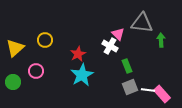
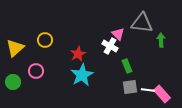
gray square: rotated 14 degrees clockwise
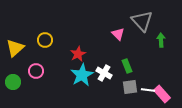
gray triangle: moved 2 px up; rotated 40 degrees clockwise
white cross: moved 6 px left, 27 px down
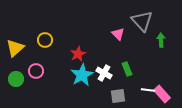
green rectangle: moved 3 px down
green circle: moved 3 px right, 3 px up
gray square: moved 12 px left, 9 px down
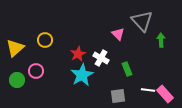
white cross: moved 3 px left, 15 px up
green circle: moved 1 px right, 1 px down
pink rectangle: moved 3 px right
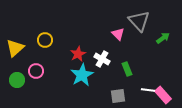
gray triangle: moved 3 px left
green arrow: moved 2 px right, 2 px up; rotated 56 degrees clockwise
white cross: moved 1 px right, 1 px down
pink rectangle: moved 2 px left, 1 px down
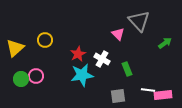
green arrow: moved 2 px right, 5 px down
pink circle: moved 5 px down
cyan star: rotated 20 degrees clockwise
green circle: moved 4 px right, 1 px up
pink rectangle: rotated 54 degrees counterclockwise
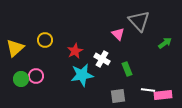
red star: moved 3 px left, 3 px up
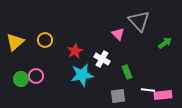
yellow triangle: moved 6 px up
green rectangle: moved 3 px down
